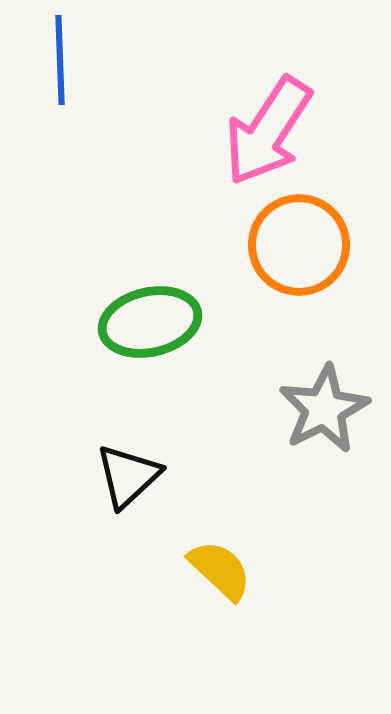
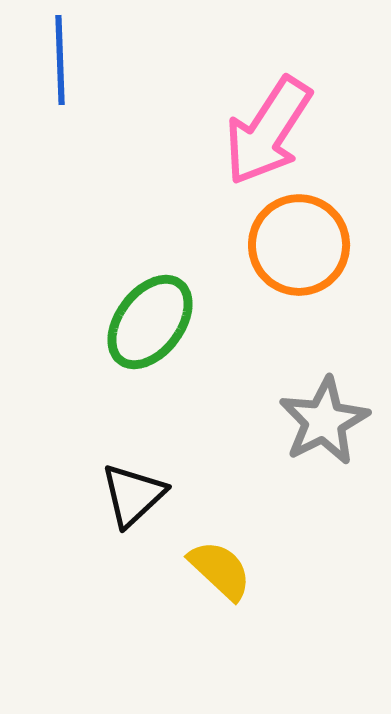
green ellipse: rotated 40 degrees counterclockwise
gray star: moved 12 px down
black triangle: moved 5 px right, 19 px down
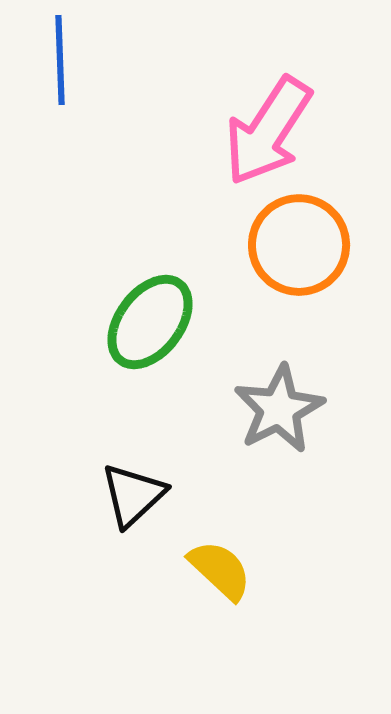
gray star: moved 45 px left, 12 px up
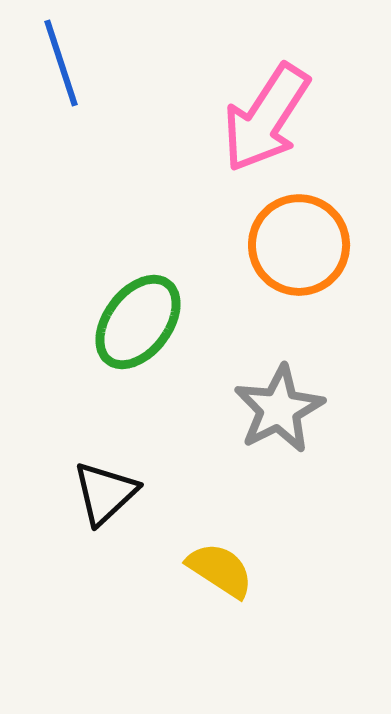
blue line: moved 1 px right, 3 px down; rotated 16 degrees counterclockwise
pink arrow: moved 2 px left, 13 px up
green ellipse: moved 12 px left
black triangle: moved 28 px left, 2 px up
yellow semicircle: rotated 10 degrees counterclockwise
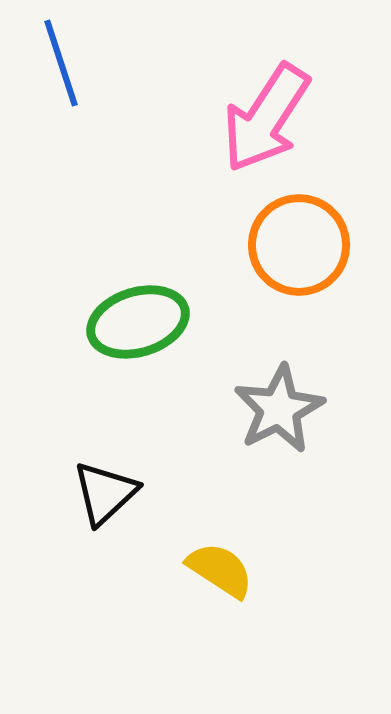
green ellipse: rotated 36 degrees clockwise
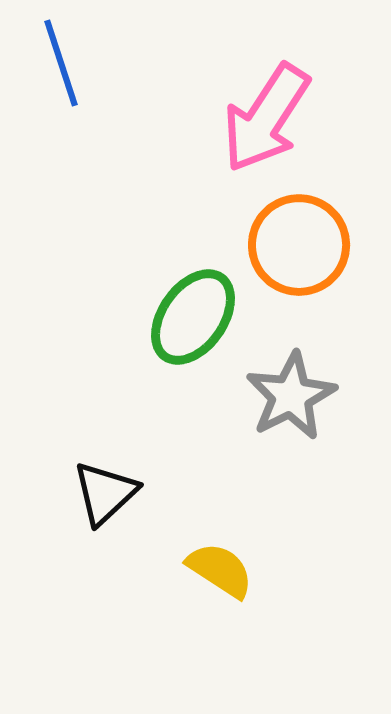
green ellipse: moved 55 px right, 5 px up; rotated 38 degrees counterclockwise
gray star: moved 12 px right, 13 px up
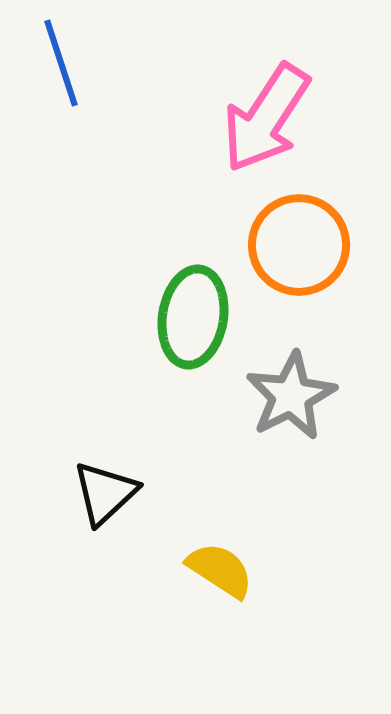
green ellipse: rotated 26 degrees counterclockwise
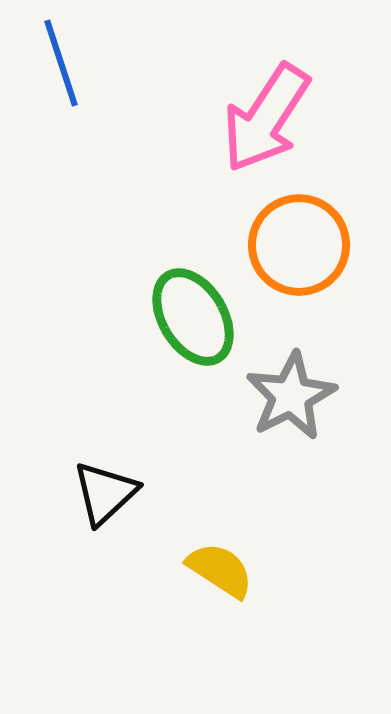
green ellipse: rotated 40 degrees counterclockwise
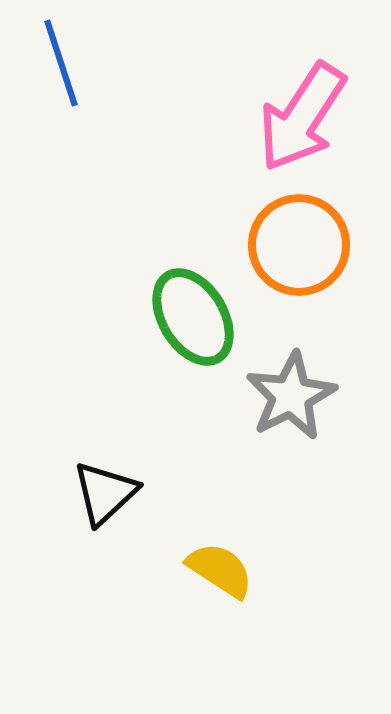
pink arrow: moved 36 px right, 1 px up
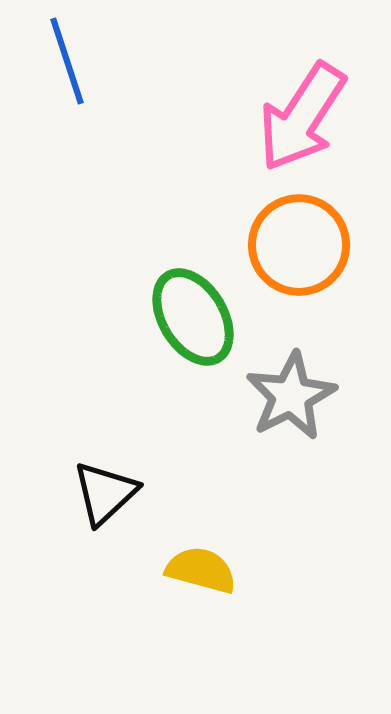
blue line: moved 6 px right, 2 px up
yellow semicircle: moved 19 px left; rotated 18 degrees counterclockwise
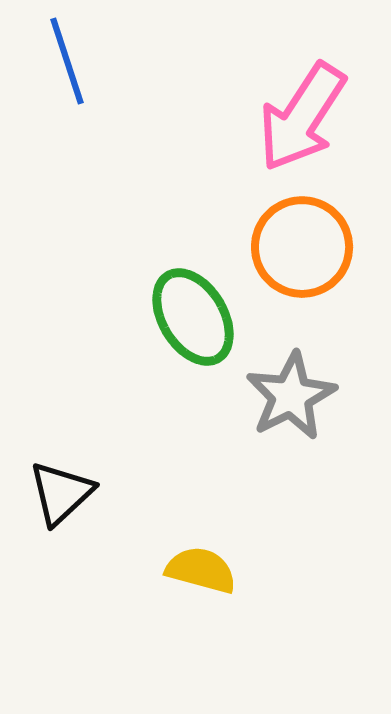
orange circle: moved 3 px right, 2 px down
black triangle: moved 44 px left
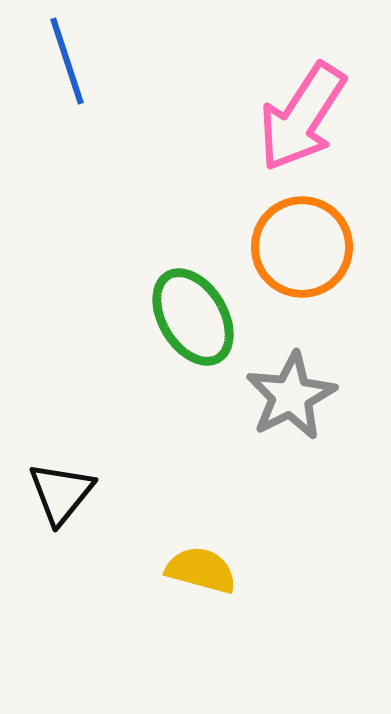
black triangle: rotated 8 degrees counterclockwise
